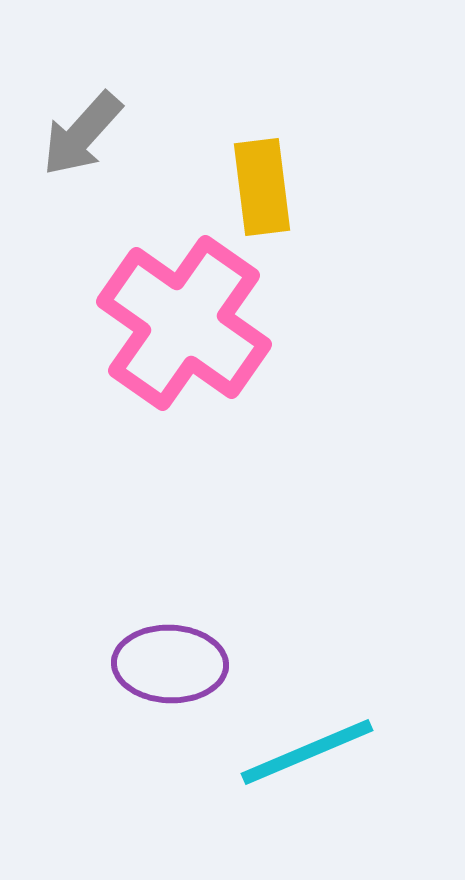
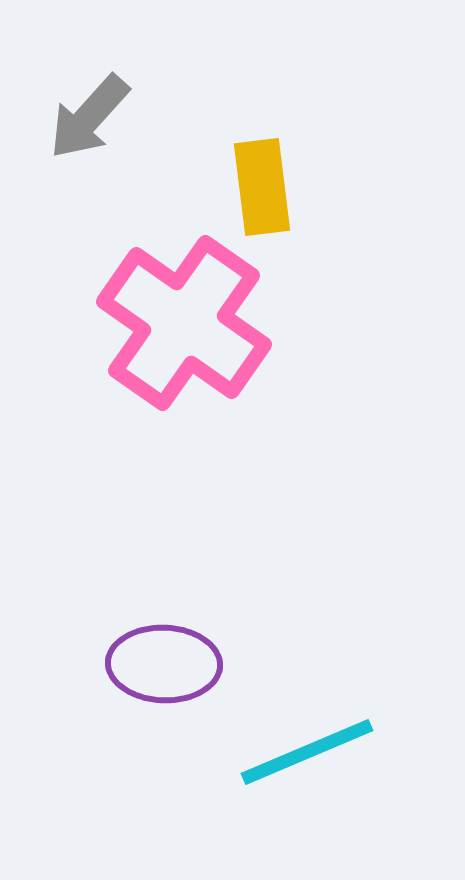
gray arrow: moved 7 px right, 17 px up
purple ellipse: moved 6 px left
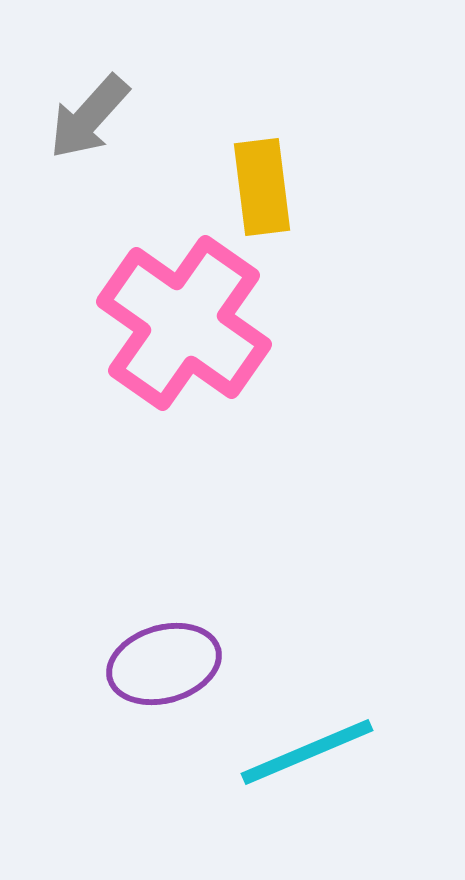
purple ellipse: rotated 18 degrees counterclockwise
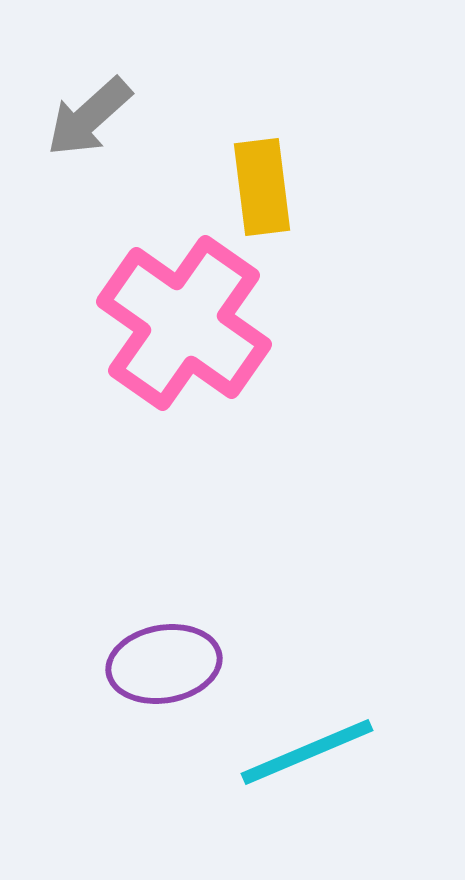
gray arrow: rotated 6 degrees clockwise
purple ellipse: rotated 6 degrees clockwise
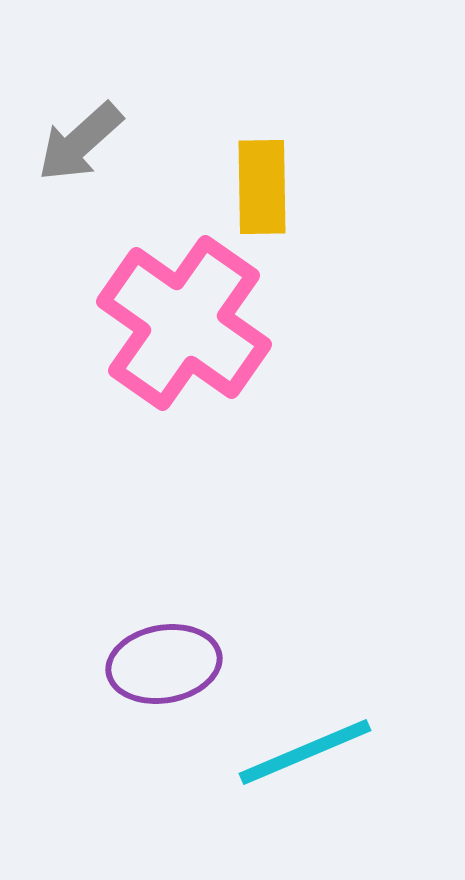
gray arrow: moved 9 px left, 25 px down
yellow rectangle: rotated 6 degrees clockwise
cyan line: moved 2 px left
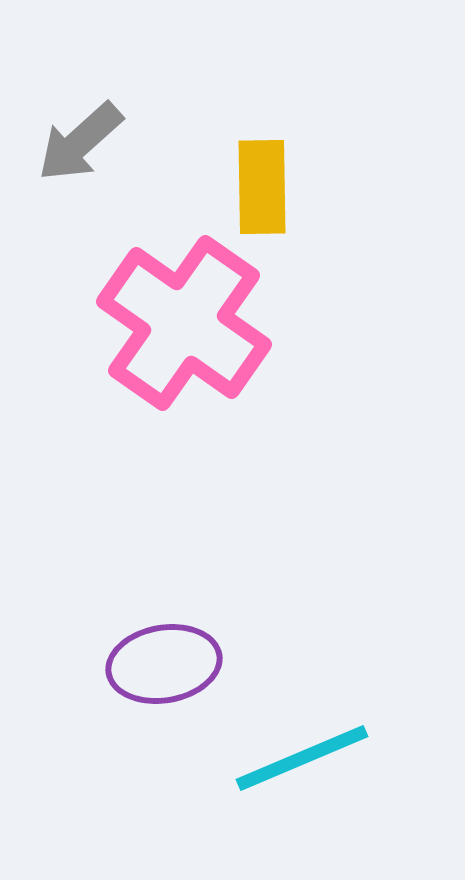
cyan line: moved 3 px left, 6 px down
